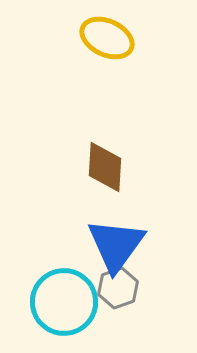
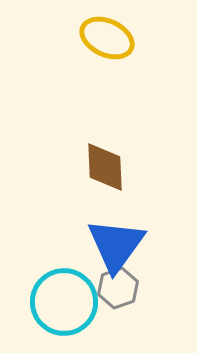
brown diamond: rotated 6 degrees counterclockwise
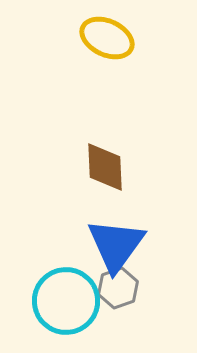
cyan circle: moved 2 px right, 1 px up
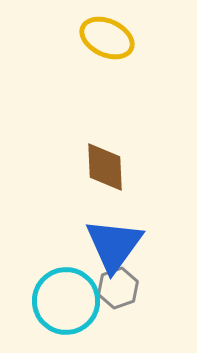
blue triangle: moved 2 px left
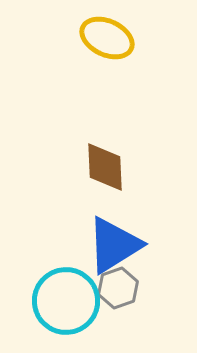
blue triangle: rotated 22 degrees clockwise
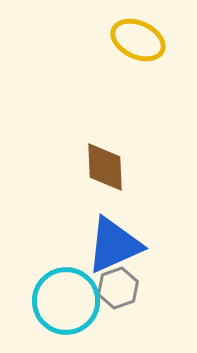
yellow ellipse: moved 31 px right, 2 px down
blue triangle: rotated 8 degrees clockwise
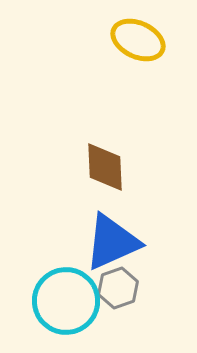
blue triangle: moved 2 px left, 3 px up
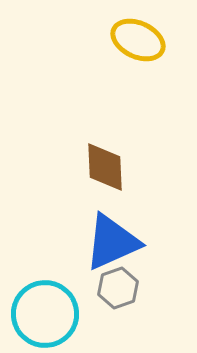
cyan circle: moved 21 px left, 13 px down
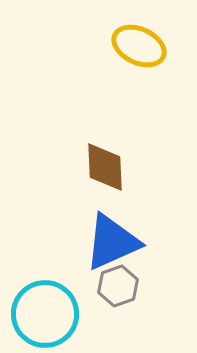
yellow ellipse: moved 1 px right, 6 px down
gray hexagon: moved 2 px up
